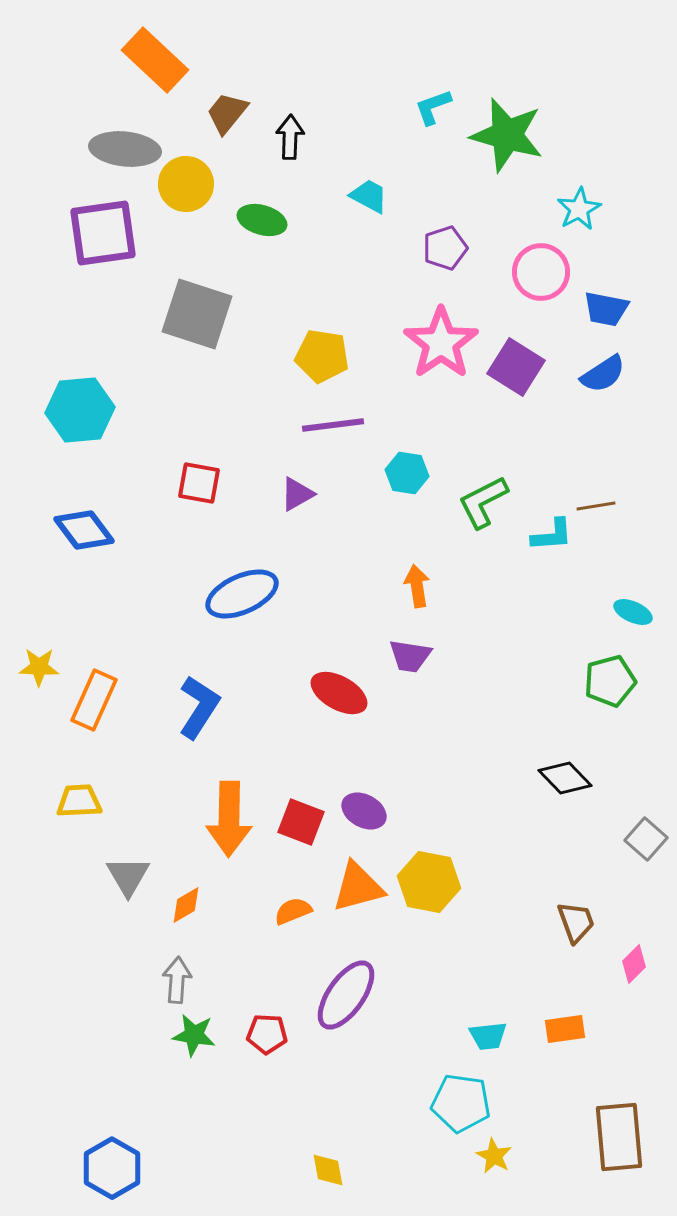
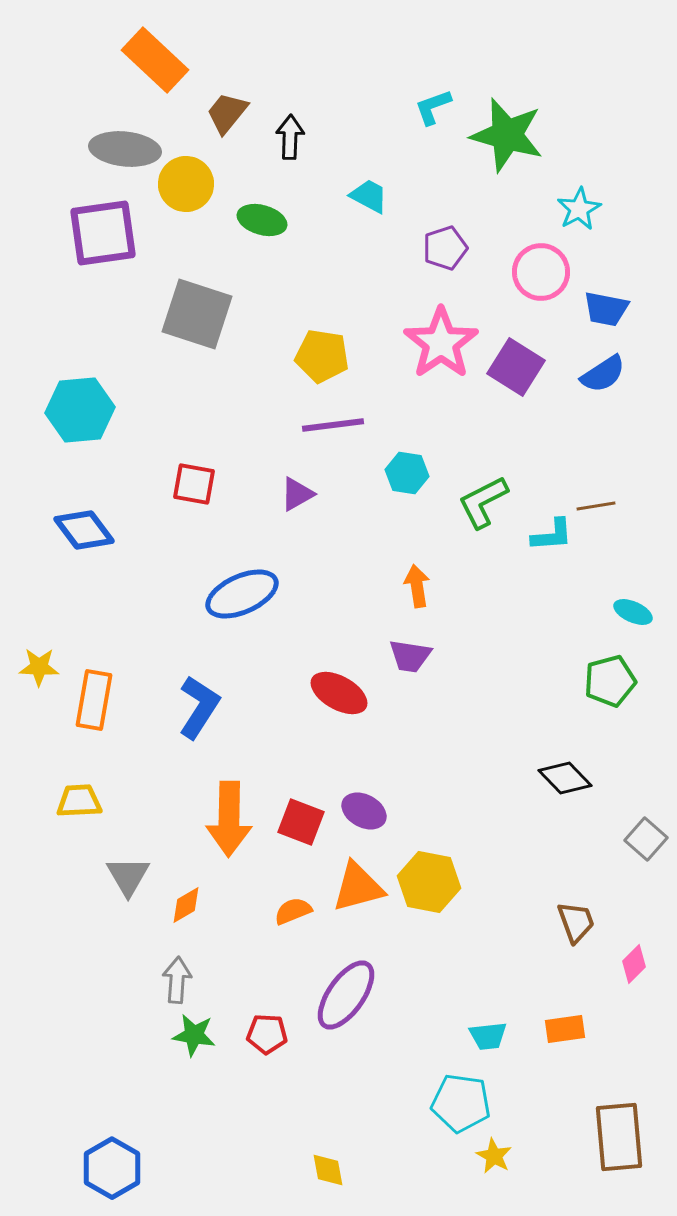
red square at (199, 483): moved 5 px left, 1 px down
orange rectangle at (94, 700): rotated 14 degrees counterclockwise
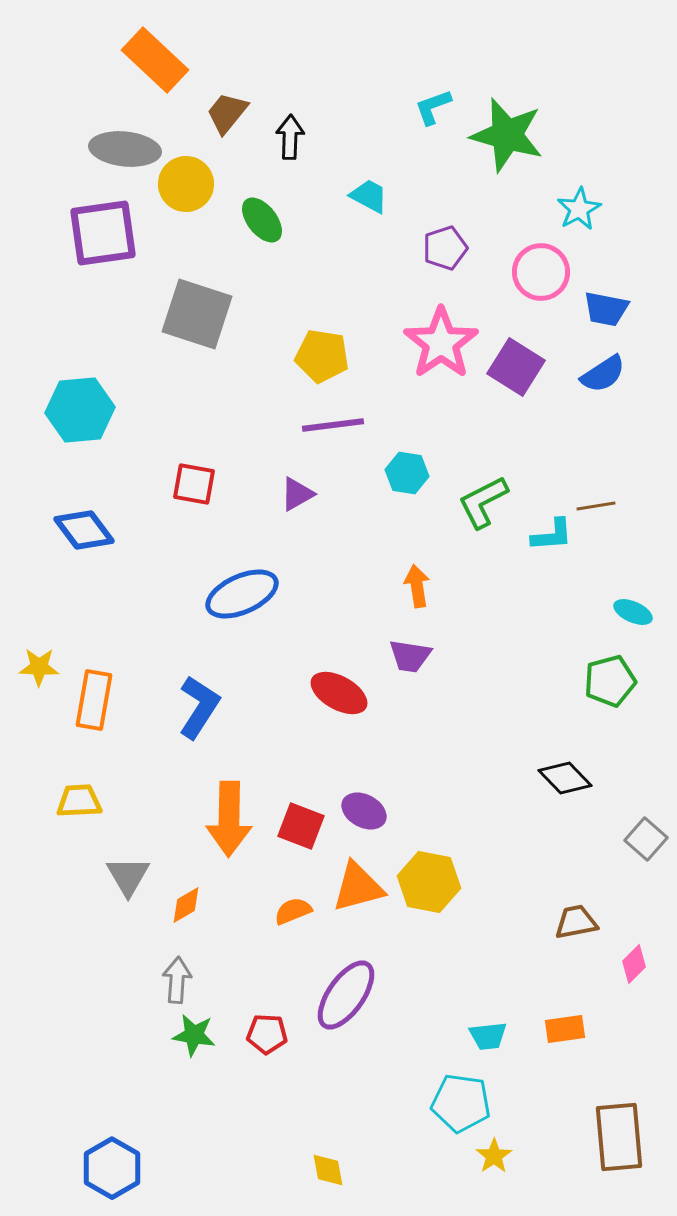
green ellipse at (262, 220): rotated 36 degrees clockwise
red square at (301, 822): moved 4 px down
brown trapezoid at (576, 922): rotated 81 degrees counterclockwise
yellow star at (494, 1156): rotated 9 degrees clockwise
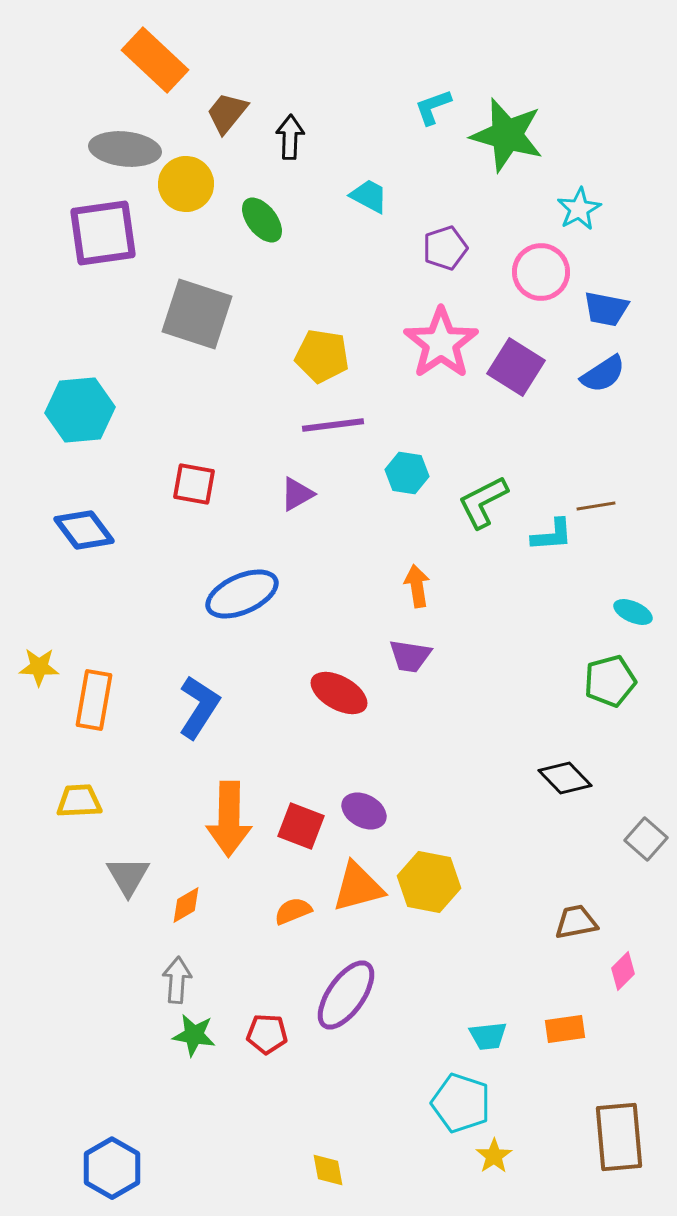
pink diamond at (634, 964): moved 11 px left, 7 px down
cyan pentagon at (461, 1103): rotated 10 degrees clockwise
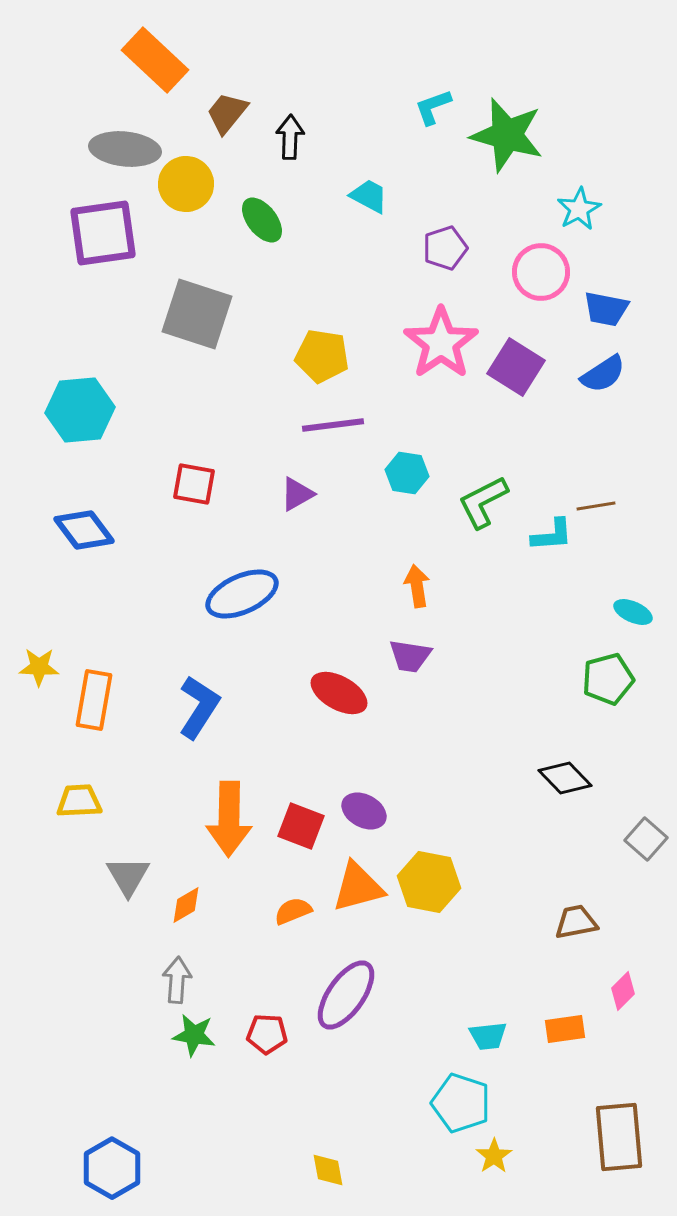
green pentagon at (610, 681): moved 2 px left, 2 px up
pink diamond at (623, 971): moved 20 px down
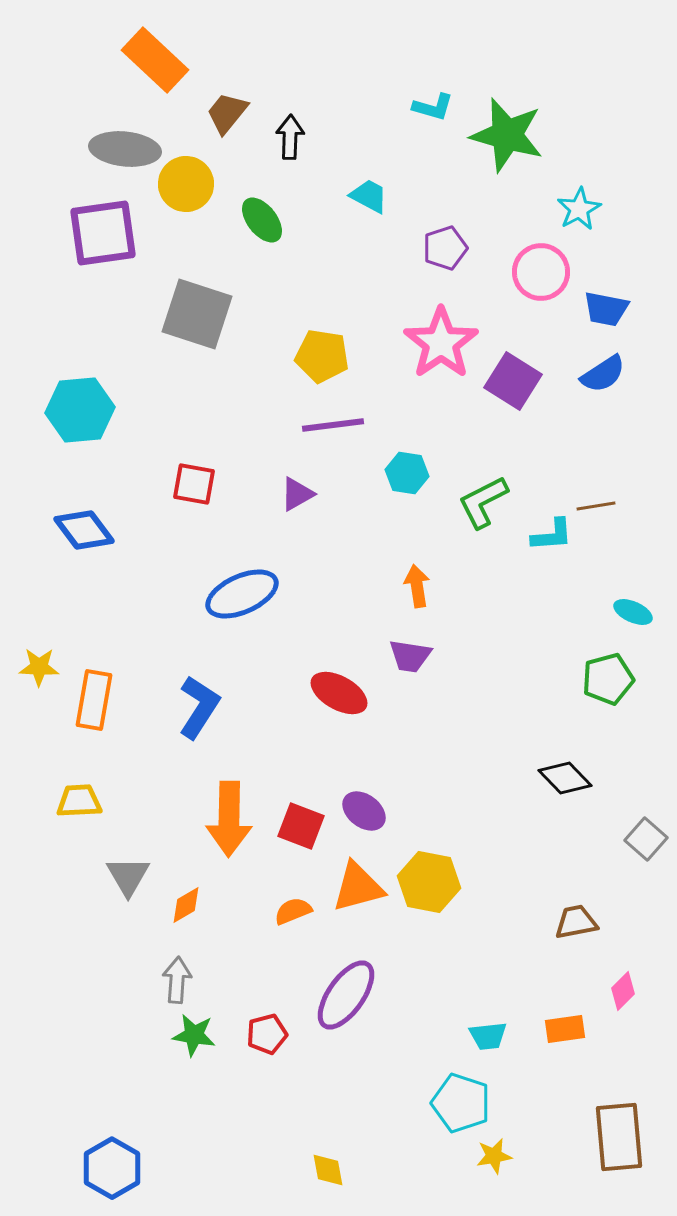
cyan L-shape at (433, 107): rotated 144 degrees counterclockwise
purple square at (516, 367): moved 3 px left, 14 px down
purple ellipse at (364, 811): rotated 9 degrees clockwise
red pentagon at (267, 1034): rotated 18 degrees counterclockwise
yellow star at (494, 1156): rotated 24 degrees clockwise
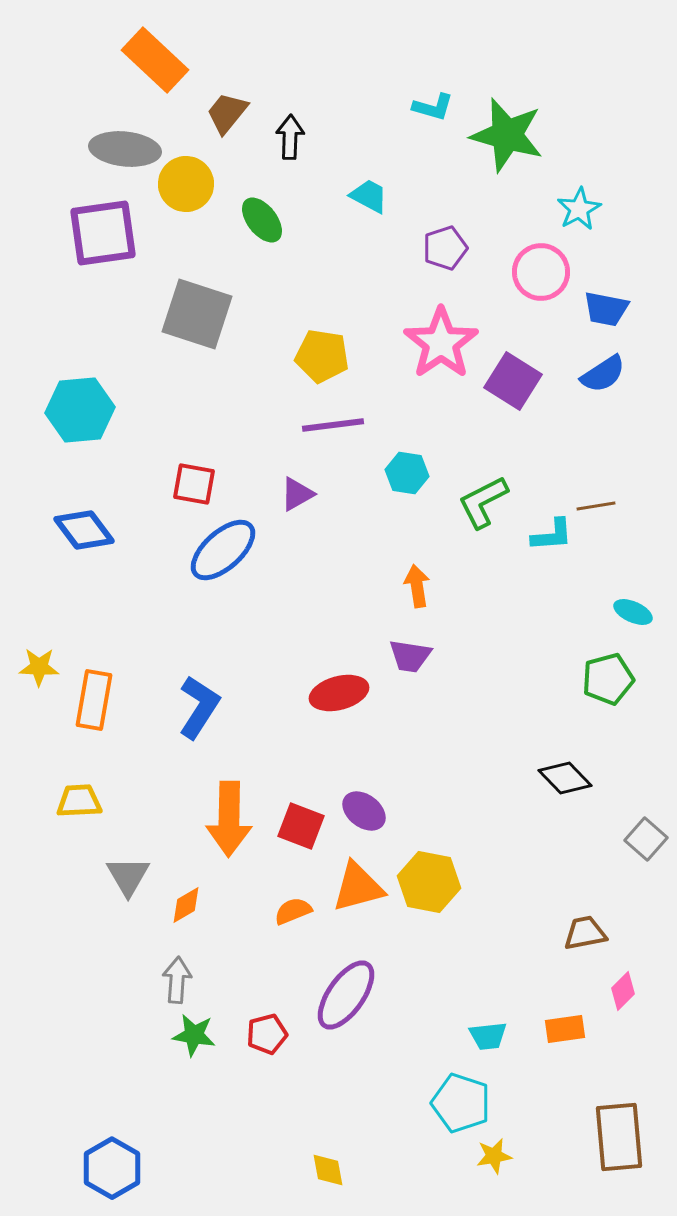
blue ellipse at (242, 594): moved 19 px left, 44 px up; rotated 18 degrees counterclockwise
red ellipse at (339, 693): rotated 44 degrees counterclockwise
brown trapezoid at (576, 922): moved 9 px right, 11 px down
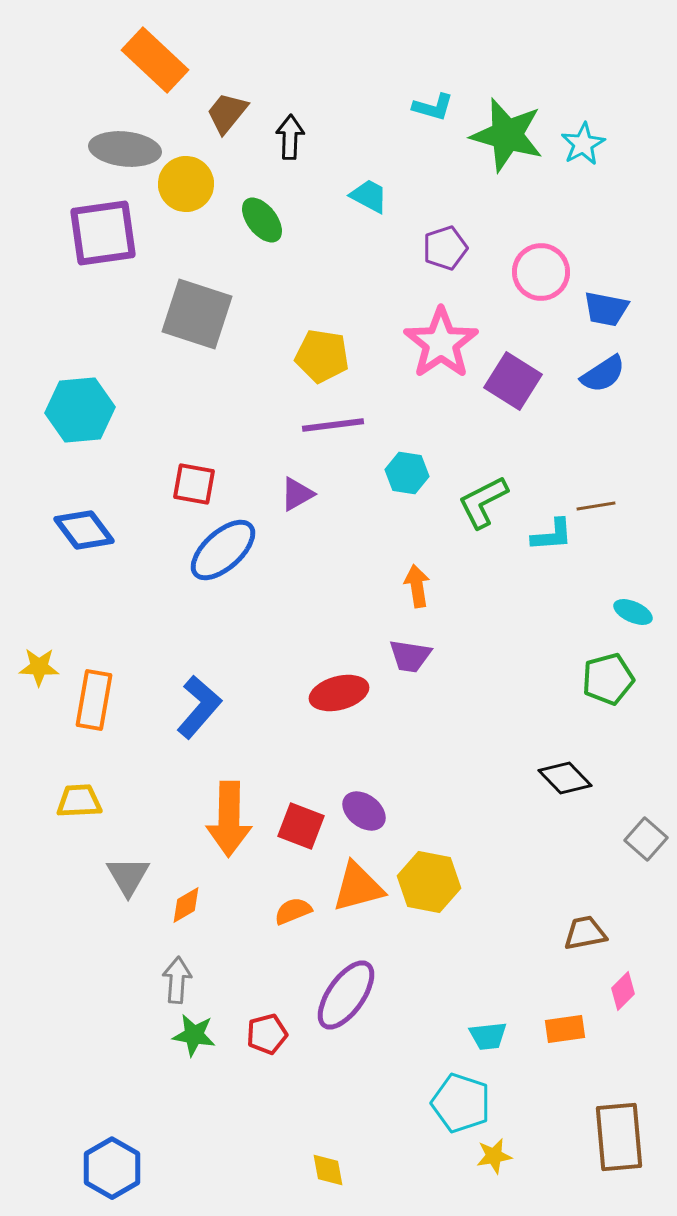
cyan star at (579, 209): moved 4 px right, 65 px up
blue L-shape at (199, 707): rotated 8 degrees clockwise
